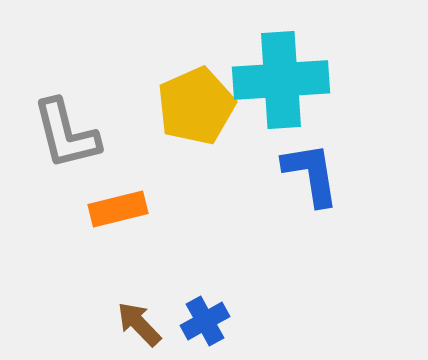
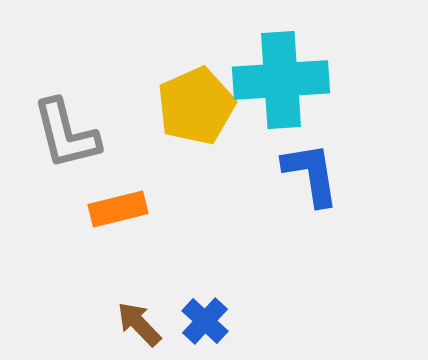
blue cross: rotated 18 degrees counterclockwise
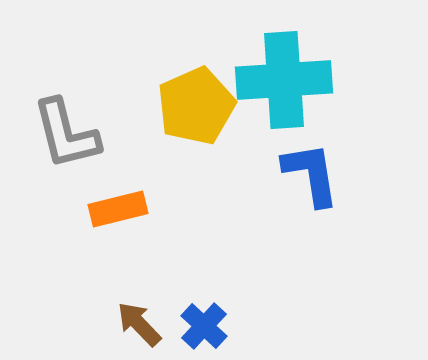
cyan cross: moved 3 px right
blue cross: moved 1 px left, 5 px down
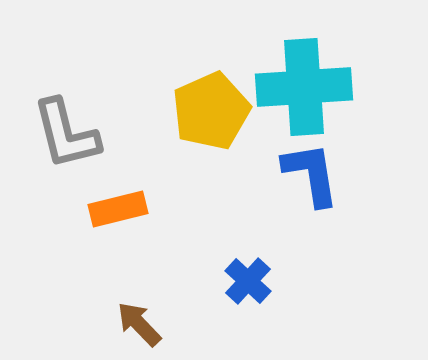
cyan cross: moved 20 px right, 7 px down
yellow pentagon: moved 15 px right, 5 px down
blue cross: moved 44 px right, 45 px up
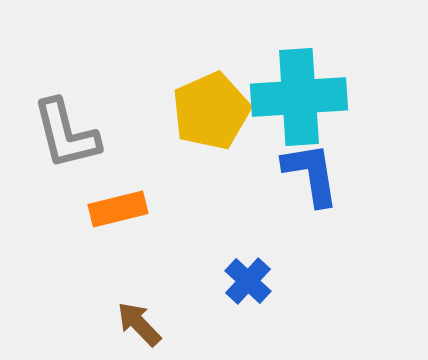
cyan cross: moved 5 px left, 10 px down
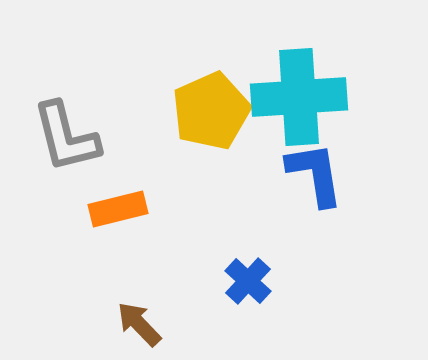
gray L-shape: moved 3 px down
blue L-shape: moved 4 px right
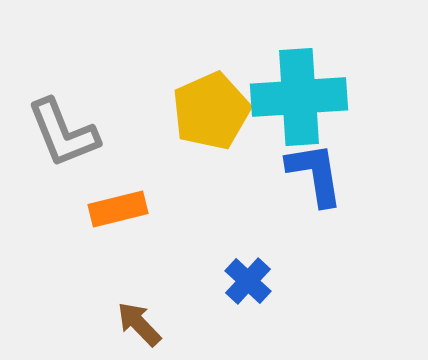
gray L-shape: moved 3 px left, 4 px up; rotated 8 degrees counterclockwise
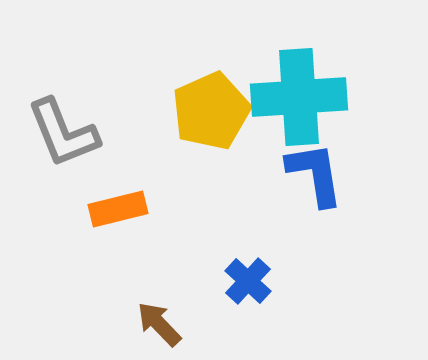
brown arrow: moved 20 px right
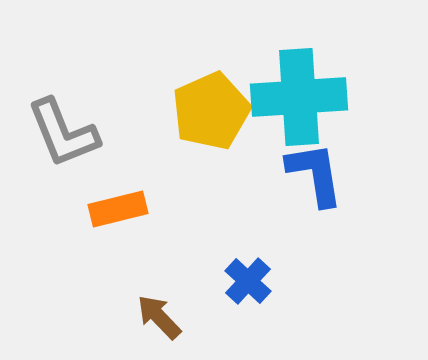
brown arrow: moved 7 px up
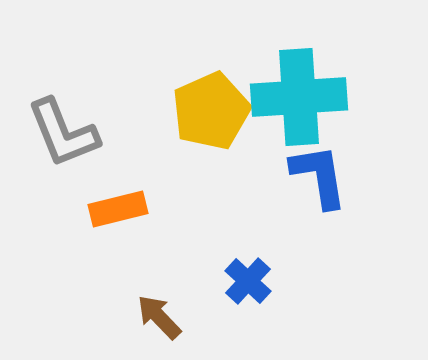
blue L-shape: moved 4 px right, 2 px down
